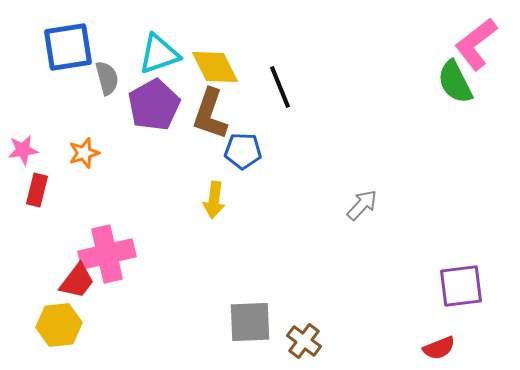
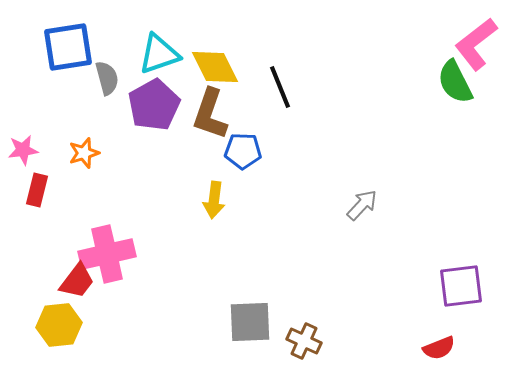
brown cross: rotated 12 degrees counterclockwise
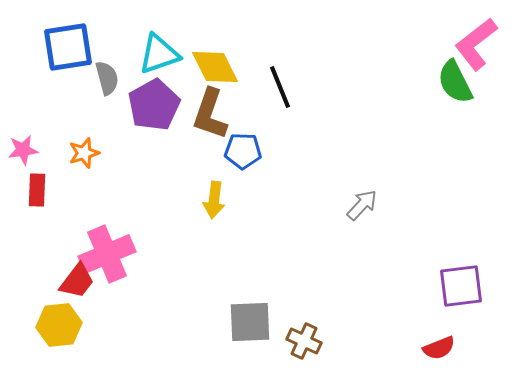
red rectangle: rotated 12 degrees counterclockwise
pink cross: rotated 10 degrees counterclockwise
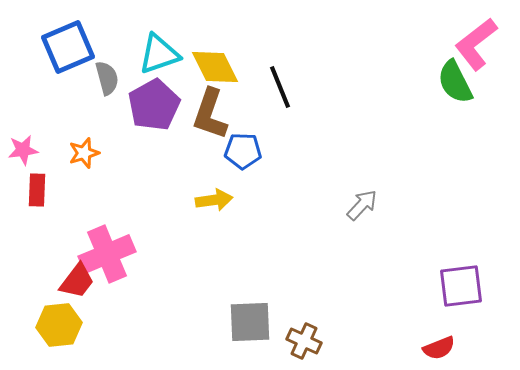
blue square: rotated 14 degrees counterclockwise
yellow arrow: rotated 105 degrees counterclockwise
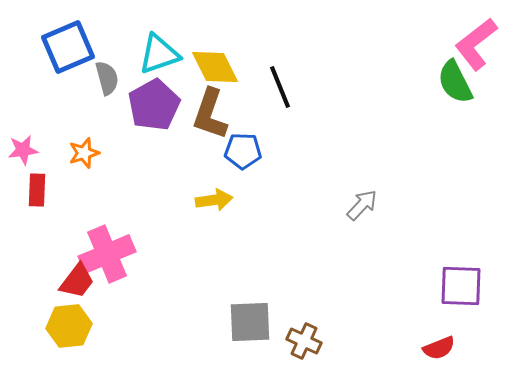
purple square: rotated 9 degrees clockwise
yellow hexagon: moved 10 px right, 1 px down
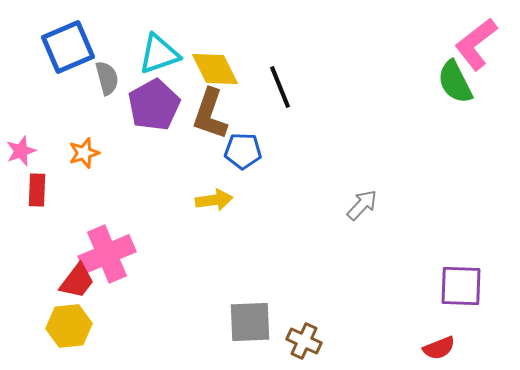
yellow diamond: moved 2 px down
pink star: moved 2 px left, 1 px down; rotated 12 degrees counterclockwise
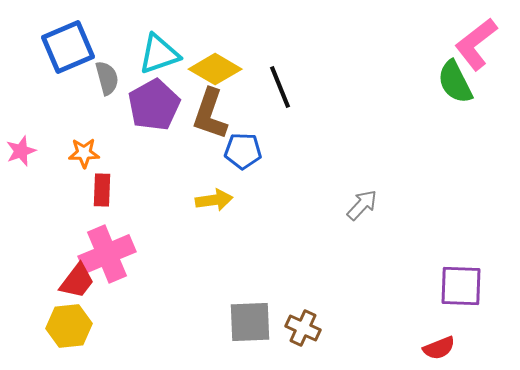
yellow diamond: rotated 33 degrees counterclockwise
orange star: rotated 16 degrees clockwise
red rectangle: moved 65 px right
brown cross: moved 1 px left, 13 px up
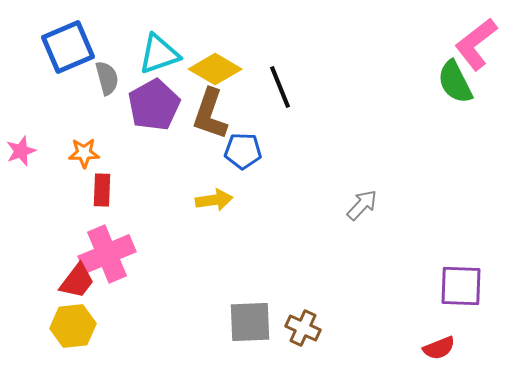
yellow hexagon: moved 4 px right
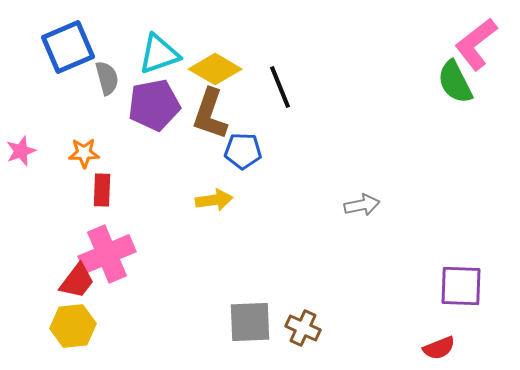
purple pentagon: rotated 18 degrees clockwise
gray arrow: rotated 36 degrees clockwise
